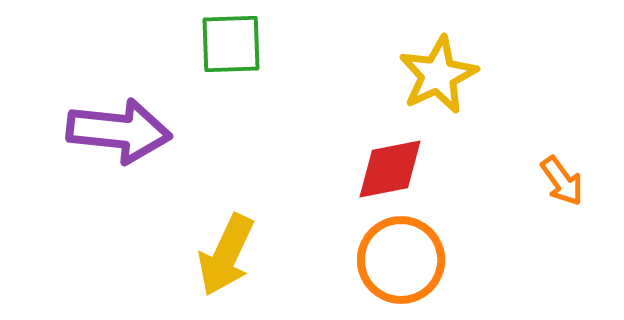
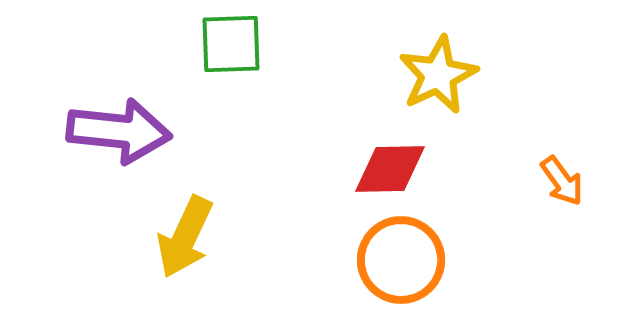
red diamond: rotated 10 degrees clockwise
yellow arrow: moved 41 px left, 18 px up
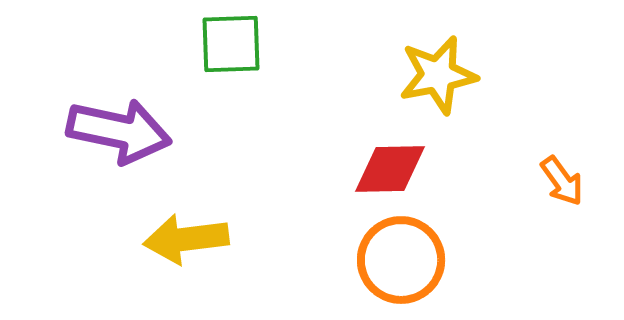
yellow star: rotated 14 degrees clockwise
purple arrow: rotated 6 degrees clockwise
yellow arrow: moved 1 px right, 2 px down; rotated 58 degrees clockwise
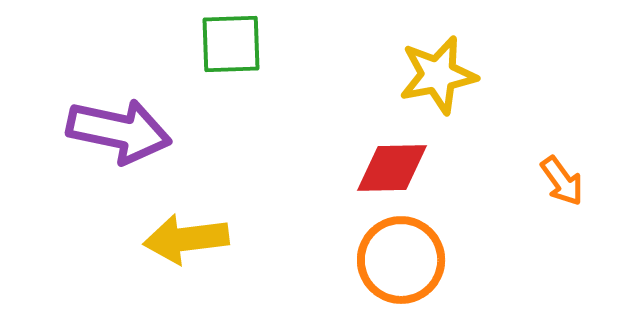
red diamond: moved 2 px right, 1 px up
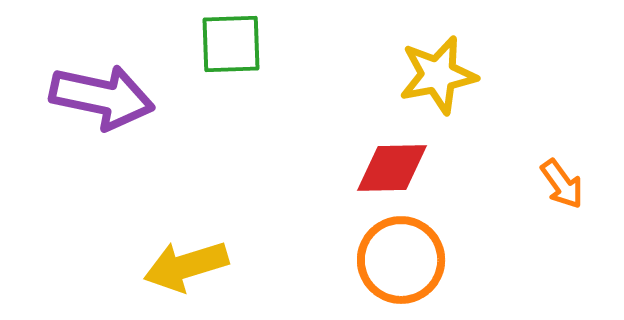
purple arrow: moved 17 px left, 34 px up
orange arrow: moved 3 px down
yellow arrow: moved 27 px down; rotated 10 degrees counterclockwise
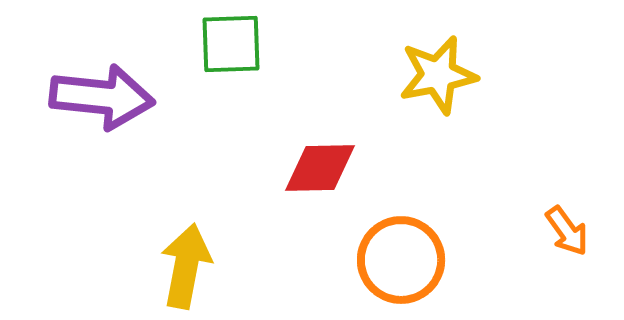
purple arrow: rotated 6 degrees counterclockwise
red diamond: moved 72 px left
orange arrow: moved 5 px right, 47 px down
yellow arrow: rotated 118 degrees clockwise
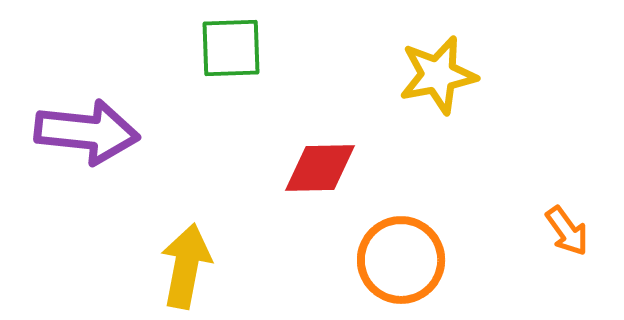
green square: moved 4 px down
purple arrow: moved 15 px left, 35 px down
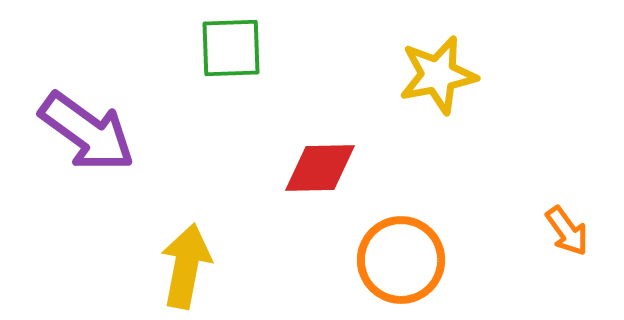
purple arrow: rotated 30 degrees clockwise
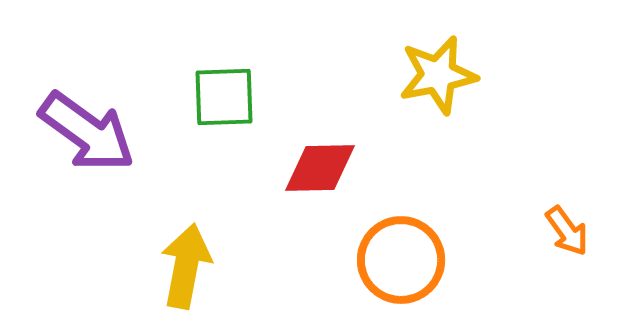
green square: moved 7 px left, 49 px down
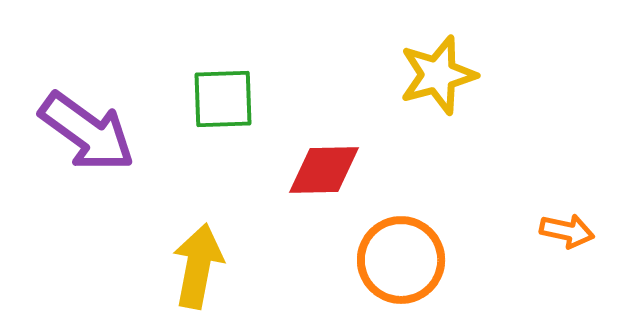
yellow star: rotated 4 degrees counterclockwise
green square: moved 1 px left, 2 px down
red diamond: moved 4 px right, 2 px down
orange arrow: rotated 42 degrees counterclockwise
yellow arrow: moved 12 px right
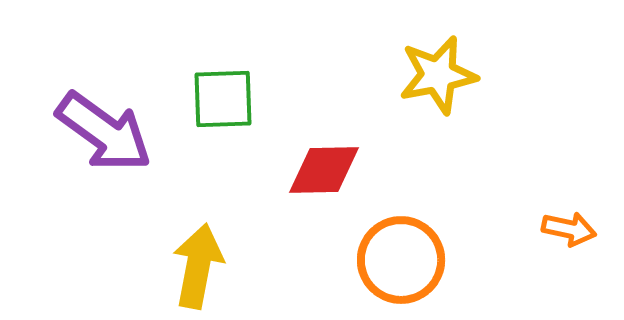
yellow star: rotated 4 degrees clockwise
purple arrow: moved 17 px right
orange arrow: moved 2 px right, 2 px up
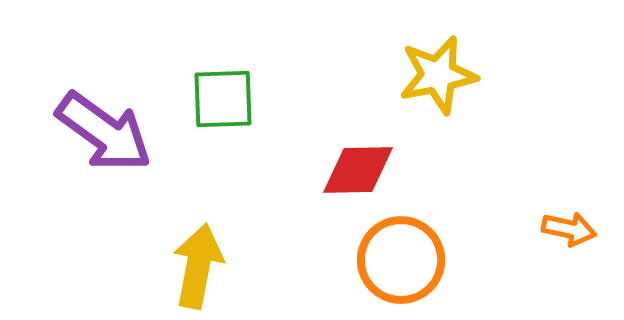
red diamond: moved 34 px right
